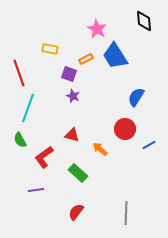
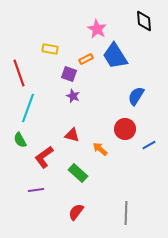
blue semicircle: moved 1 px up
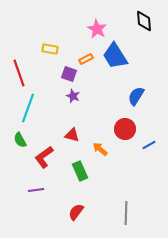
green rectangle: moved 2 px right, 2 px up; rotated 24 degrees clockwise
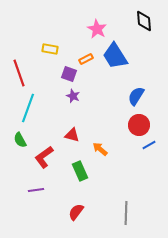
red circle: moved 14 px right, 4 px up
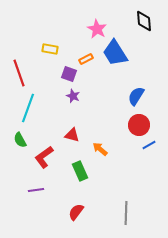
blue trapezoid: moved 3 px up
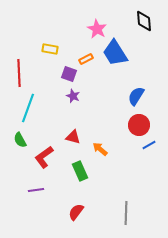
red line: rotated 16 degrees clockwise
red triangle: moved 1 px right, 2 px down
